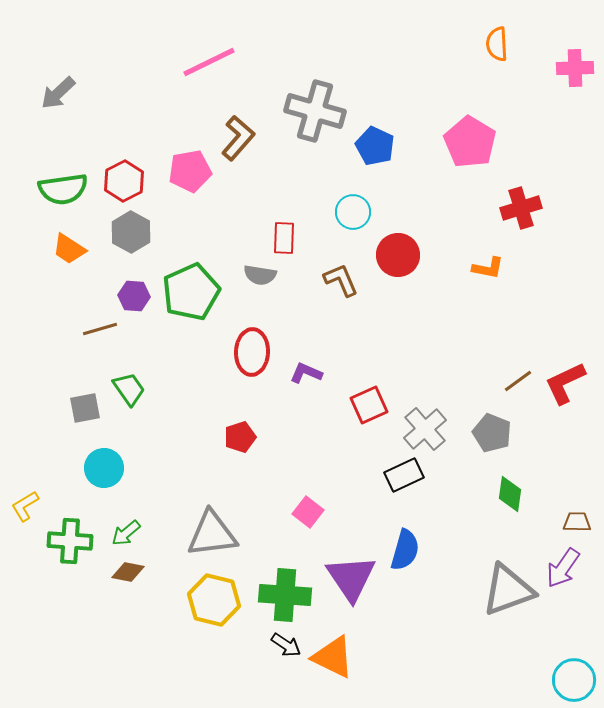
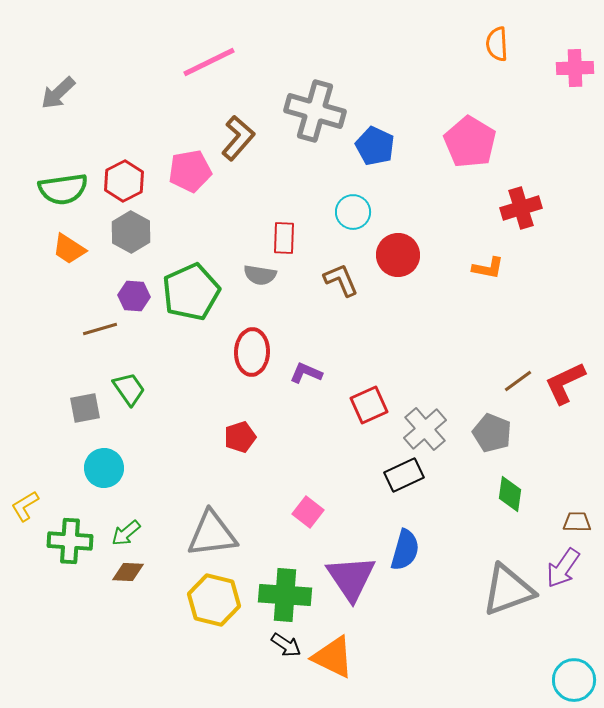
brown diamond at (128, 572): rotated 8 degrees counterclockwise
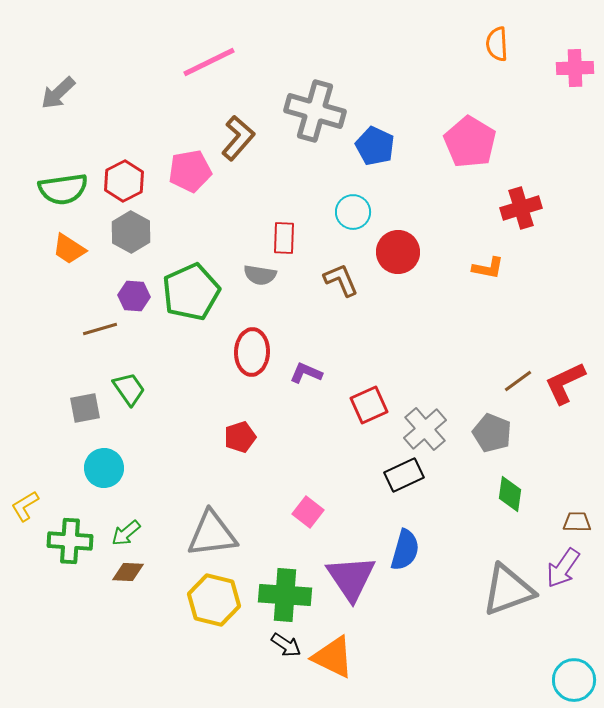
red circle at (398, 255): moved 3 px up
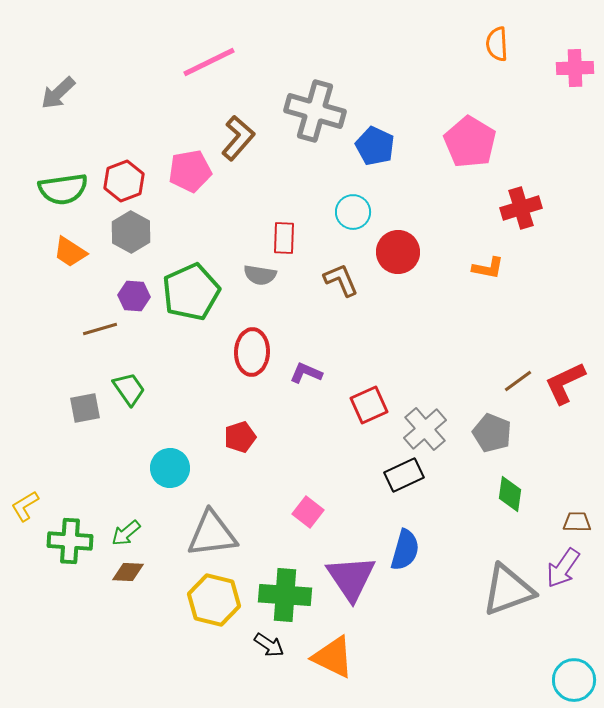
red hexagon at (124, 181): rotated 6 degrees clockwise
orange trapezoid at (69, 249): moved 1 px right, 3 px down
cyan circle at (104, 468): moved 66 px right
black arrow at (286, 645): moved 17 px left
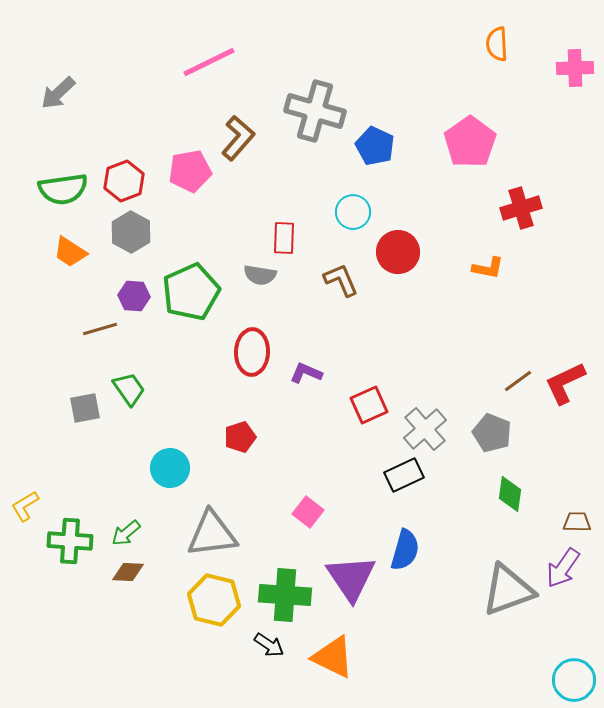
pink pentagon at (470, 142): rotated 6 degrees clockwise
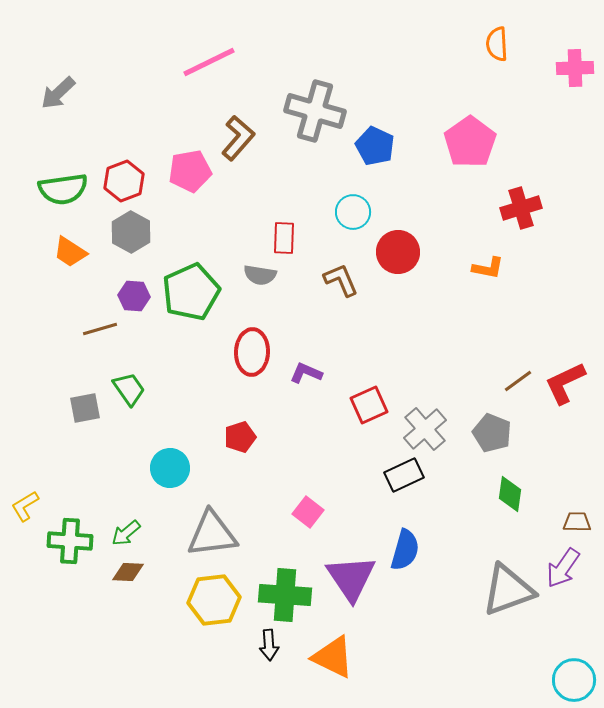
yellow hexagon at (214, 600): rotated 21 degrees counterclockwise
black arrow at (269, 645): rotated 52 degrees clockwise
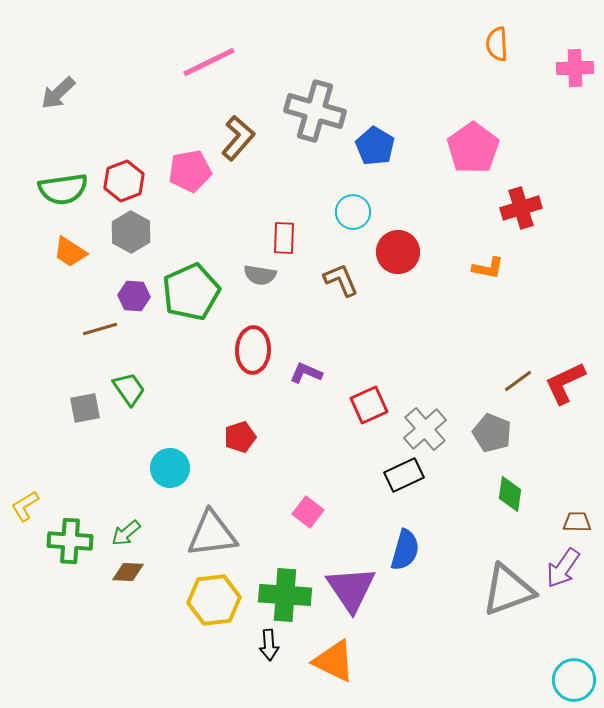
pink pentagon at (470, 142): moved 3 px right, 6 px down
blue pentagon at (375, 146): rotated 6 degrees clockwise
red ellipse at (252, 352): moved 1 px right, 2 px up
purple triangle at (351, 578): moved 11 px down
orange triangle at (333, 657): moved 1 px right, 4 px down
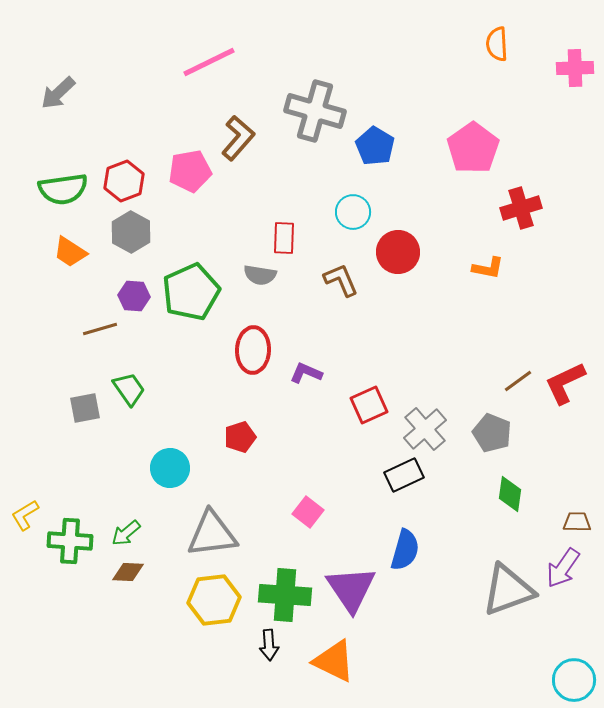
yellow L-shape at (25, 506): moved 9 px down
